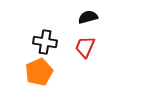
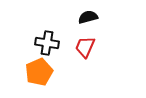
black cross: moved 2 px right, 1 px down
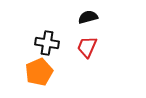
red trapezoid: moved 2 px right
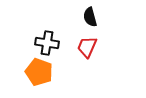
black semicircle: moved 2 px right; rotated 90 degrees counterclockwise
orange pentagon: rotated 28 degrees counterclockwise
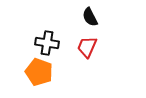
black semicircle: rotated 12 degrees counterclockwise
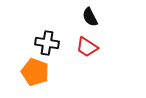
red trapezoid: rotated 80 degrees counterclockwise
orange pentagon: moved 4 px left
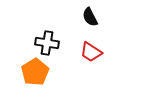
red trapezoid: moved 4 px right, 5 px down
orange pentagon: rotated 20 degrees clockwise
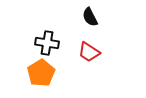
red trapezoid: moved 2 px left
orange pentagon: moved 6 px right, 1 px down
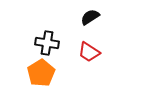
black semicircle: rotated 84 degrees clockwise
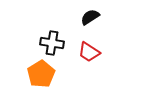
black cross: moved 5 px right
orange pentagon: moved 1 px down
